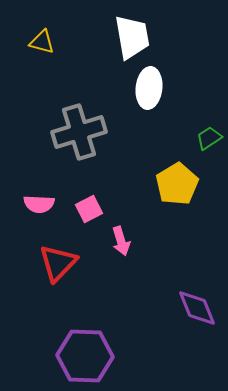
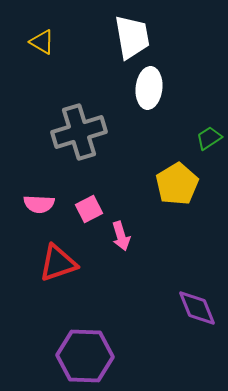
yellow triangle: rotated 16 degrees clockwise
pink arrow: moved 5 px up
red triangle: rotated 27 degrees clockwise
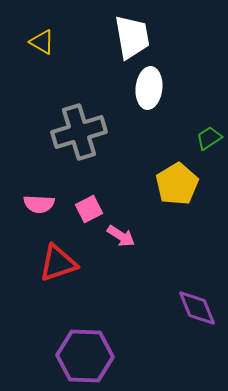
pink arrow: rotated 40 degrees counterclockwise
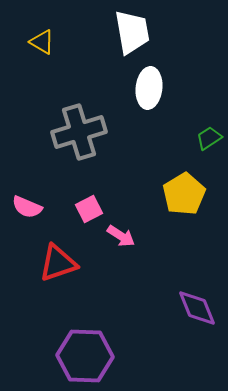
white trapezoid: moved 5 px up
yellow pentagon: moved 7 px right, 10 px down
pink semicircle: moved 12 px left, 3 px down; rotated 20 degrees clockwise
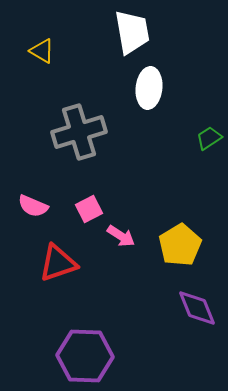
yellow triangle: moved 9 px down
yellow pentagon: moved 4 px left, 51 px down
pink semicircle: moved 6 px right, 1 px up
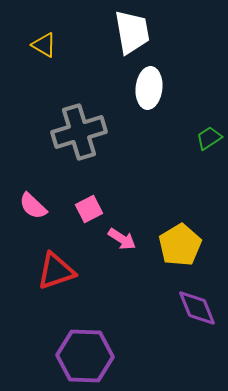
yellow triangle: moved 2 px right, 6 px up
pink semicircle: rotated 20 degrees clockwise
pink arrow: moved 1 px right, 3 px down
red triangle: moved 2 px left, 8 px down
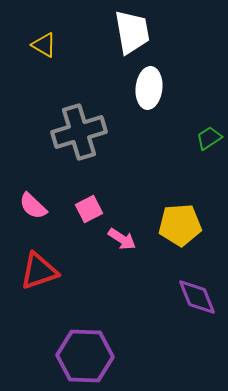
yellow pentagon: moved 20 px up; rotated 27 degrees clockwise
red triangle: moved 17 px left
purple diamond: moved 11 px up
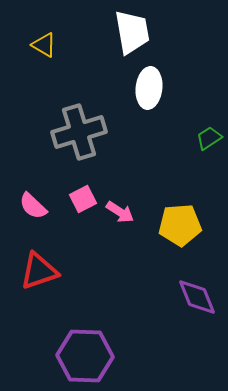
pink square: moved 6 px left, 10 px up
pink arrow: moved 2 px left, 27 px up
